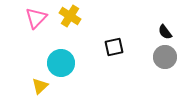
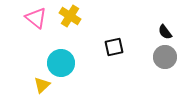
pink triangle: rotated 35 degrees counterclockwise
yellow triangle: moved 2 px right, 1 px up
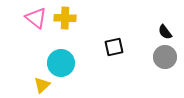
yellow cross: moved 5 px left, 2 px down; rotated 30 degrees counterclockwise
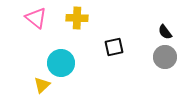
yellow cross: moved 12 px right
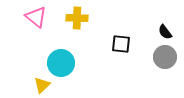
pink triangle: moved 1 px up
black square: moved 7 px right, 3 px up; rotated 18 degrees clockwise
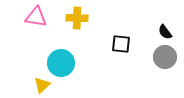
pink triangle: rotated 30 degrees counterclockwise
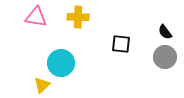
yellow cross: moved 1 px right, 1 px up
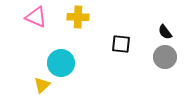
pink triangle: rotated 15 degrees clockwise
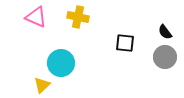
yellow cross: rotated 10 degrees clockwise
black square: moved 4 px right, 1 px up
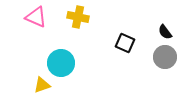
black square: rotated 18 degrees clockwise
yellow triangle: rotated 24 degrees clockwise
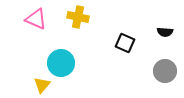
pink triangle: moved 2 px down
black semicircle: rotated 49 degrees counterclockwise
gray circle: moved 14 px down
yellow triangle: rotated 30 degrees counterclockwise
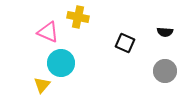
pink triangle: moved 12 px right, 13 px down
